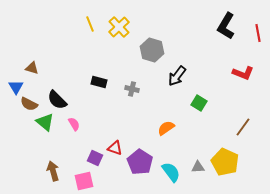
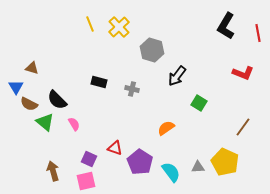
purple square: moved 6 px left, 1 px down
pink square: moved 2 px right
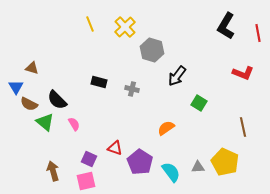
yellow cross: moved 6 px right
brown line: rotated 48 degrees counterclockwise
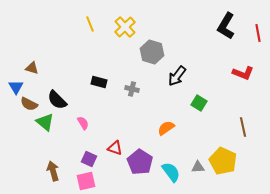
gray hexagon: moved 2 px down
pink semicircle: moved 9 px right, 1 px up
yellow pentagon: moved 2 px left, 1 px up
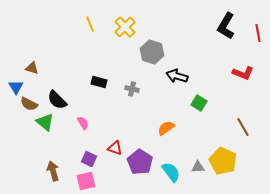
black arrow: rotated 70 degrees clockwise
brown line: rotated 18 degrees counterclockwise
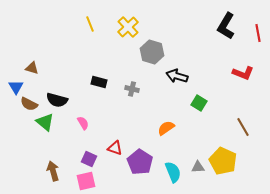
yellow cross: moved 3 px right
black semicircle: rotated 30 degrees counterclockwise
cyan semicircle: moved 2 px right; rotated 15 degrees clockwise
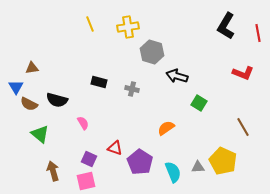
yellow cross: rotated 35 degrees clockwise
brown triangle: rotated 24 degrees counterclockwise
green triangle: moved 5 px left, 12 px down
